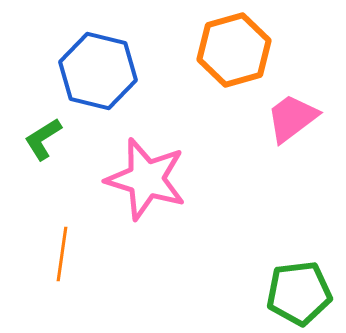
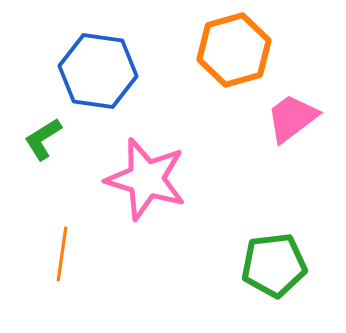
blue hexagon: rotated 6 degrees counterclockwise
green pentagon: moved 25 px left, 28 px up
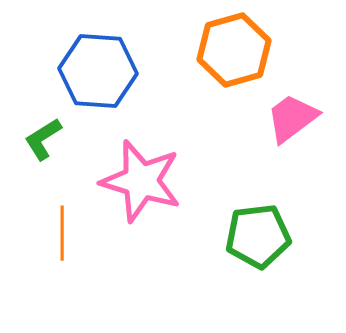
blue hexagon: rotated 4 degrees counterclockwise
pink star: moved 5 px left, 2 px down
orange line: moved 21 px up; rotated 8 degrees counterclockwise
green pentagon: moved 16 px left, 29 px up
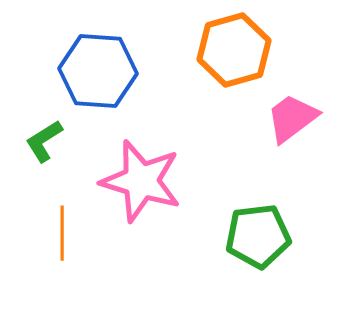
green L-shape: moved 1 px right, 2 px down
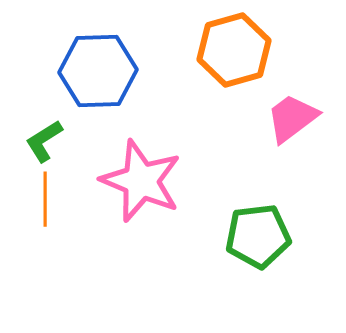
blue hexagon: rotated 6 degrees counterclockwise
pink star: rotated 6 degrees clockwise
orange line: moved 17 px left, 34 px up
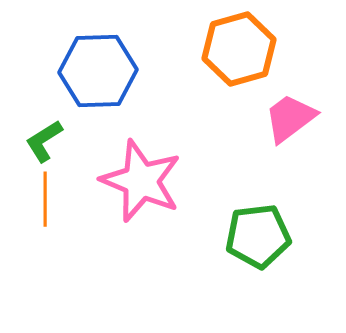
orange hexagon: moved 5 px right, 1 px up
pink trapezoid: moved 2 px left
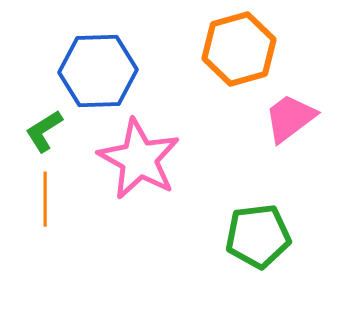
green L-shape: moved 10 px up
pink star: moved 2 px left, 22 px up; rotated 6 degrees clockwise
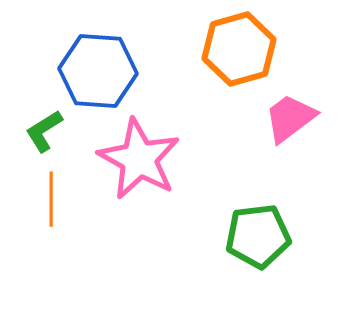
blue hexagon: rotated 6 degrees clockwise
orange line: moved 6 px right
